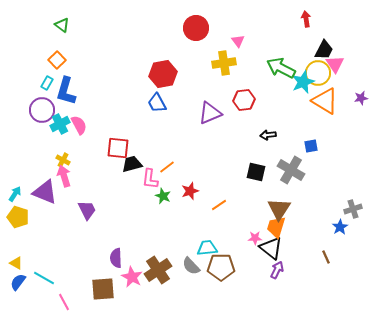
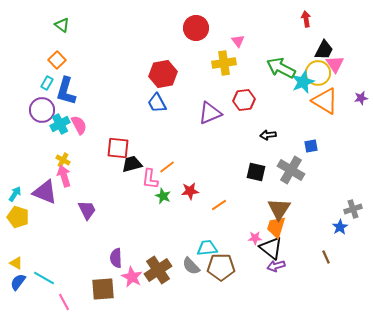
red star at (190, 191): rotated 12 degrees clockwise
purple arrow at (277, 270): moved 1 px left, 4 px up; rotated 132 degrees counterclockwise
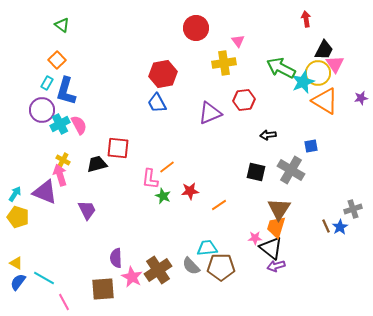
black trapezoid at (132, 164): moved 35 px left
pink arrow at (64, 176): moved 4 px left, 1 px up
brown line at (326, 257): moved 31 px up
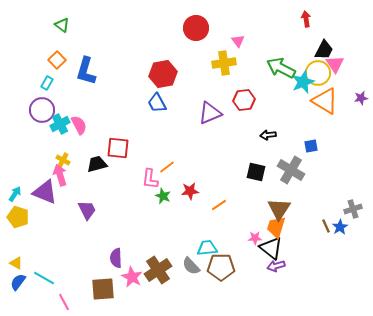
blue L-shape at (66, 91): moved 20 px right, 20 px up
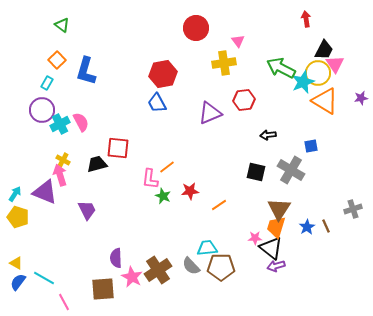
pink semicircle at (79, 125): moved 2 px right, 3 px up
blue star at (340, 227): moved 33 px left
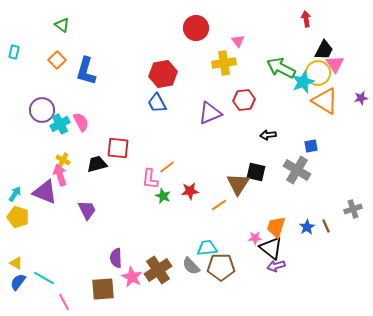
cyan rectangle at (47, 83): moved 33 px left, 31 px up; rotated 16 degrees counterclockwise
gray cross at (291, 170): moved 6 px right
brown triangle at (279, 209): moved 41 px left, 25 px up
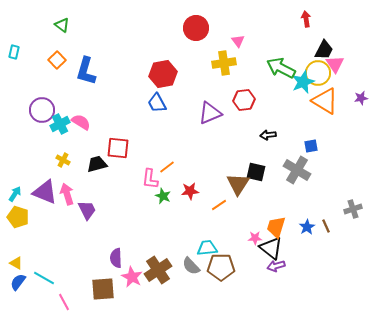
pink semicircle at (81, 122): rotated 30 degrees counterclockwise
pink arrow at (60, 175): moved 7 px right, 19 px down
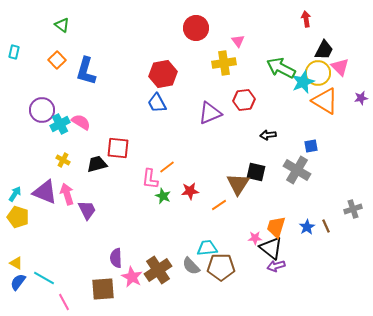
pink triangle at (335, 64): moved 5 px right, 3 px down; rotated 12 degrees counterclockwise
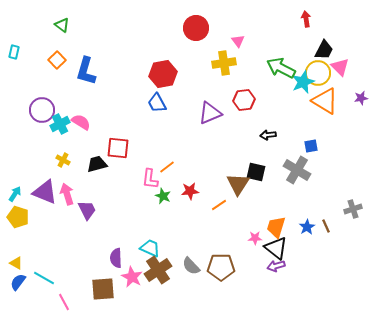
cyan trapezoid at (207, 248): moved 57 px left; rotated 30 degrees clockwise
black triangle at (271, 248): moved 5 px right
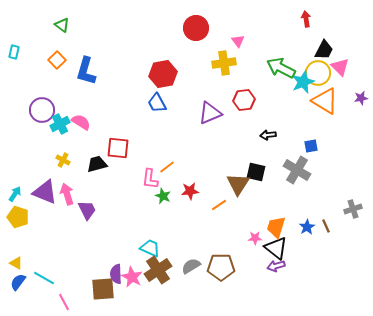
purple semicircle at (116, 258): moved 16 px down
gray semicircle at (191, 266): rotated 102 degrees clockwise
